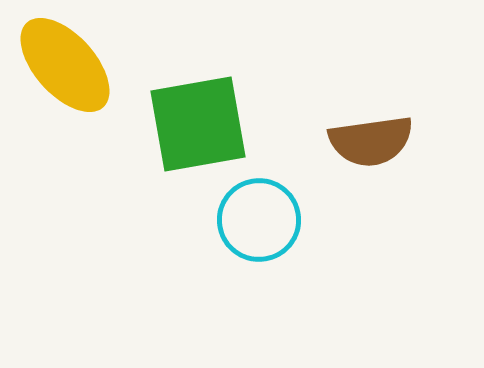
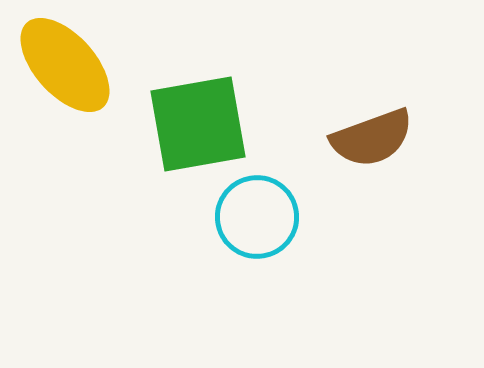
brown semicircle: moved 1 px right, 3 px up; rotated 12 degrees counterclockwise
cyan circle: moved 2 px left, 3 px up
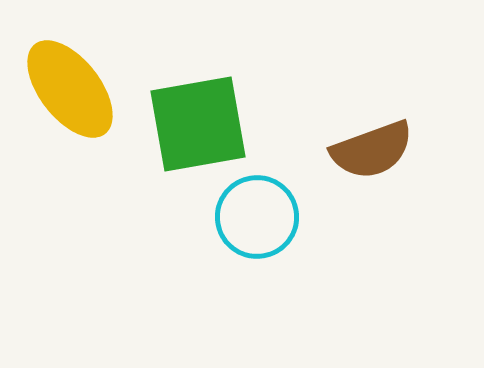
yellow ellipse: moved 5 px right, 24 px down; rotated 4 degrees clockwise
brown semicircle: moved 12 px down
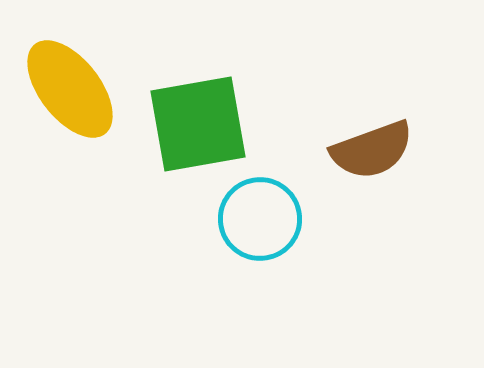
cyan circle: moved 3 px right, 2 px down
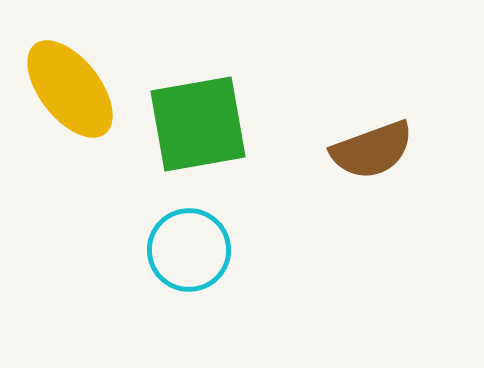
cyan circle: moved 71 px left, 31 px down
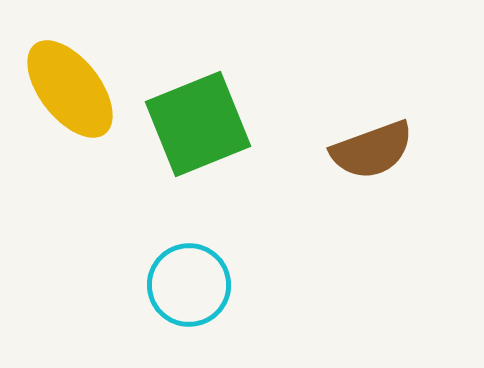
green square: rotated 12 degrees counterclockwise
cyan circle: moved 35 px down
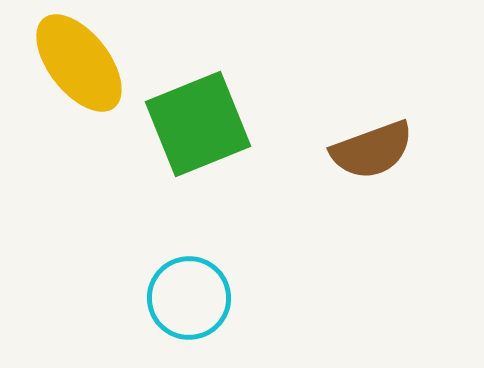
yellow ellipse: moved 9 px right, 26 px up
cyan circle: moved 13 px down
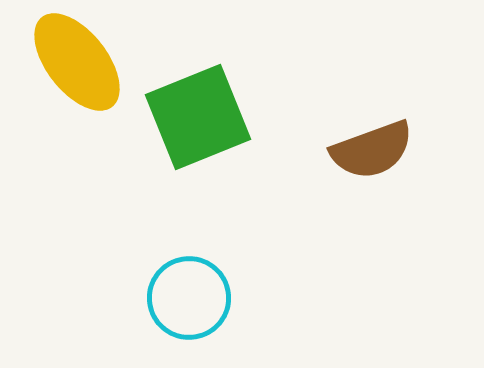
yellow ellipse: moved 2 px left, 1 px up
green square: moved 7 px up
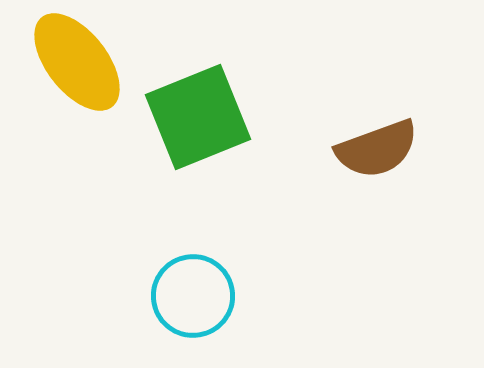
brown semicircle: moved 5 px right, 1 px up
cyan circle: moved 4 px right, 2 px up
